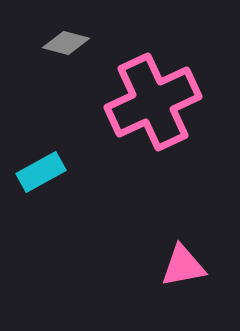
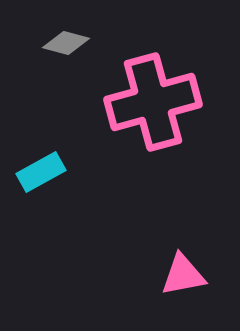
pink cross: rotated 10 degrees clockwise
pink triangle: moved 9 px down
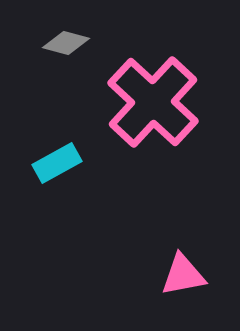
pink cross: rotated 32 degrees counterclockwise
cyan rectangle: moved 16 px right, 9 px up
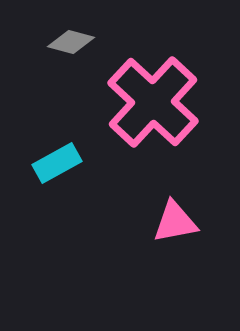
gray diamond: moved 5 px right, 1 px up
pink triangle: moved 8 px left, 53 px up
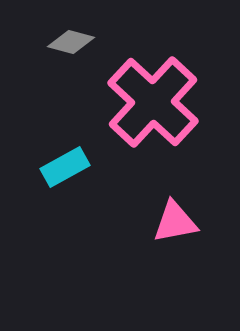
cyan rectangle: moved 8 px right, 4 px down
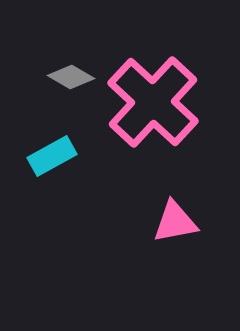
gray diamond: moved 35 px down; rotated 15 degrees clockwise
cyan rectangle: moved 13 px left, 11 px up
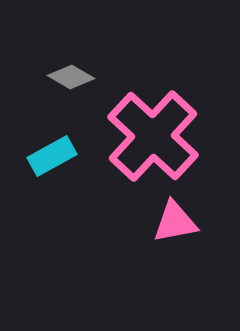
pink cross: moved 34 px down
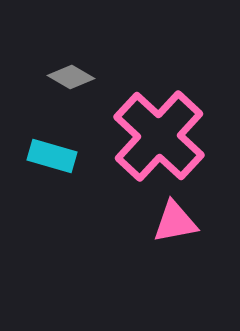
pink cross: moved 6 px right
cyan rectangle: rotated 45 degrees clockwise
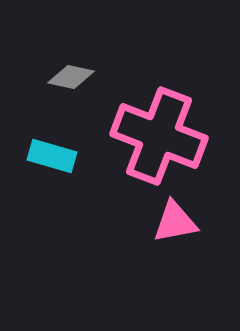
gray diamond: rotated 18 degrees counterclockwise
pink cross: rotated 22 degrees counterclockwise
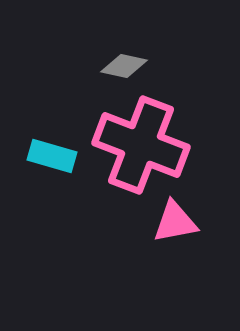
gray diamond: moved 53 px right, 11 px up
pink cross: moved 18 px left, 9 px down
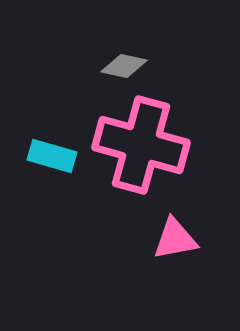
pink cross: rotated 6 degrees counterclockwise
pink triangle: moved 17 px down
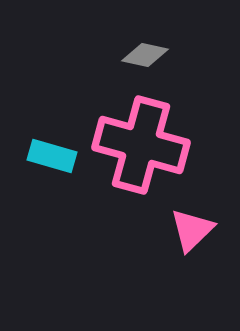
gray diamond: moved 21 px right, 11 px up
pink triangle: moved 17 px right, 9 px up; rotated 33 degrees counterclockwise
